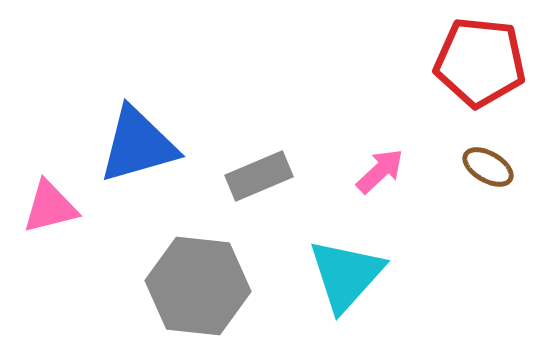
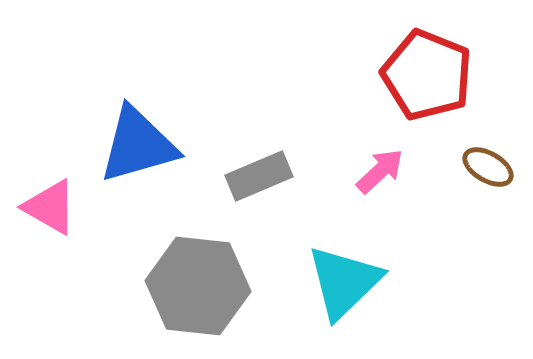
red pentagon: moved 53 px left, 13 px down; rotated 16 degrees clockwise
pink triangle: rotated 44 degrees clockwise
cyan triangle: moved 2 px left, 7 px down; rotated 4 degrees clockwise
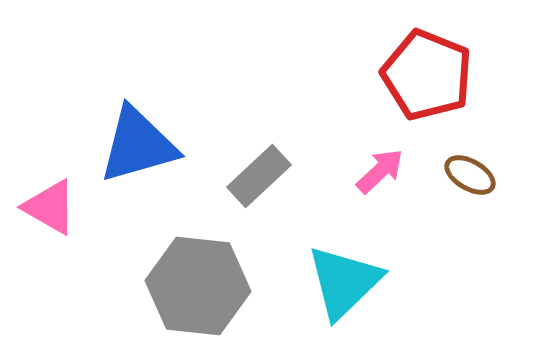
brown ellipse: moved 18 px left, 8 px down
gray rectangle: rotated 20 degrees counterclockwise
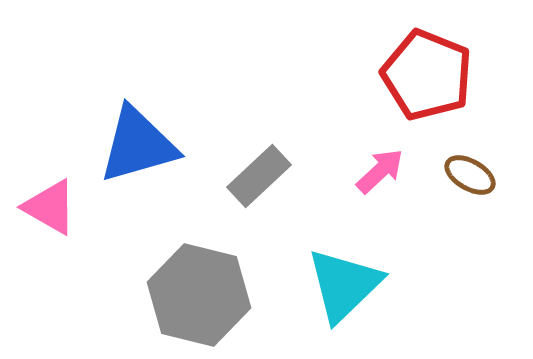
cyan triangle: moved 3 px down
gray hexagon: moved 1 px right, 9 px down; rotated 8 degrees clockwise
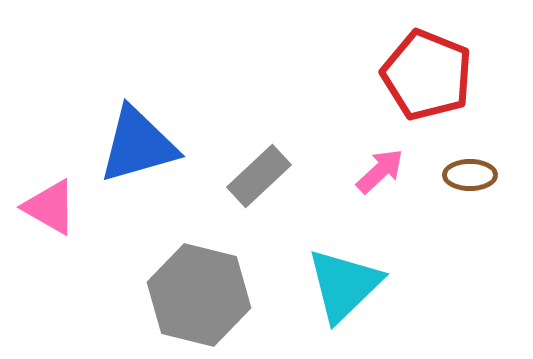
brown ellipse: rotated 30 degrees counterclockwise
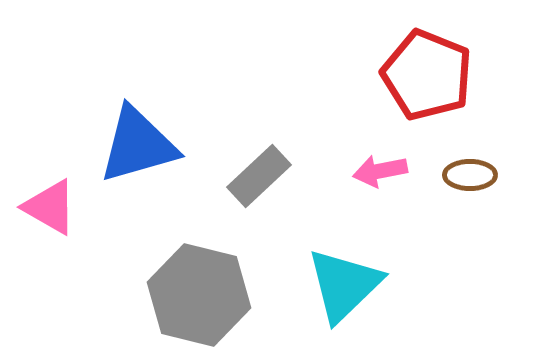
pink arrow: rotated 148 degrees counterclockwise
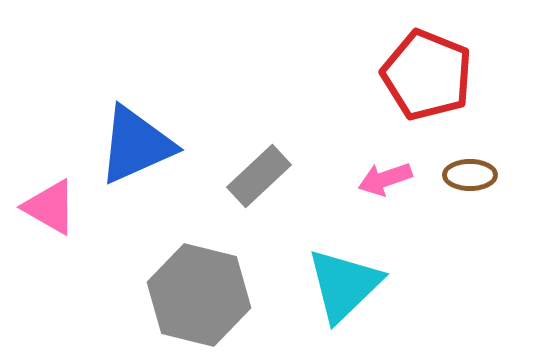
blue triangle: moved 2 px left; rotated 8 degrees counterclockwise
pink arrow: moved 5 px right, 8 px down; rotated 8 degrees counterclockwise
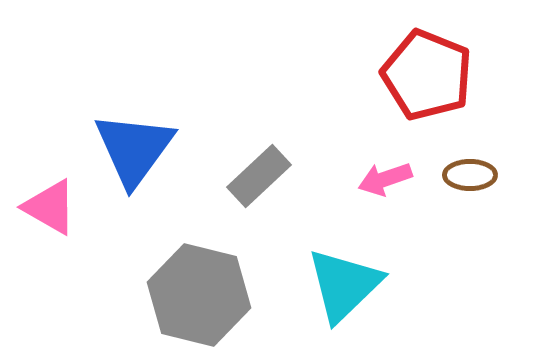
blue triangle: moved 2 px left, 4 px down; rotated 30 degrees counterclockwise
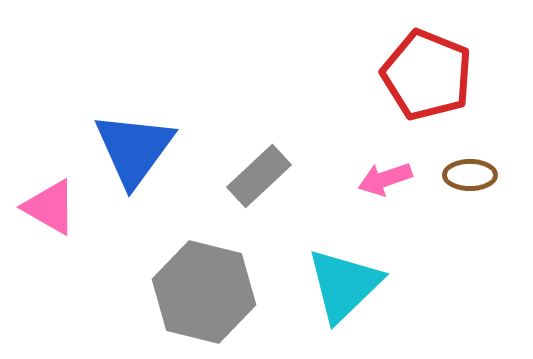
gray hexagon: moved 5 px right, 3 px up
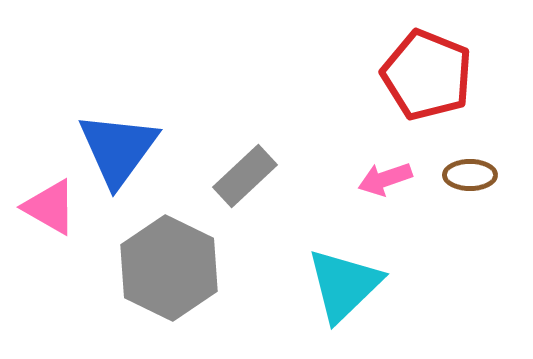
blue triangle: moved 16 px left
gray rectangle: moved 14 px left
gray hexagon: moved 35 px left, 24 px up; rotated 12 degrees clockwise
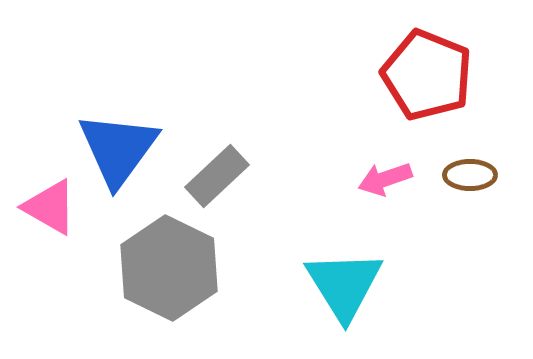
gray rectangle: moved 28 px left
cyan triangle: rotated 18 degrees counterclockwise
